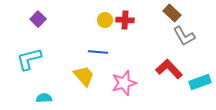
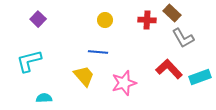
red cross: moved 22 px right
gray L-shape: moved 1 px left, 2 px down
cyan L-shape: moved 2 px down
cyan rectangle: moved 5 px up
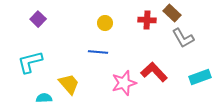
yellow circle: moved 3 px down
cyan L-shape: moved 1 px right, 1 px down
red L-shape: moved 15 px left, 3 px down
yellow trapezoid: moved 15 px left, 8 px down
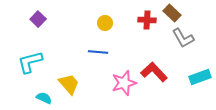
cyan semicircle: rotated 28 degrees clockwise
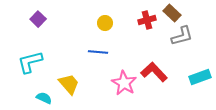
red cross: rotated 18 degrees counterclockwise
gray L-shape: moved 1 px left, 2 px up; rotated 75 degrees counterclockwise
pink star: rotated 25 degrees counterclockwise
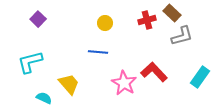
cyan rectangle: rotated 35 degrees counterclockwise
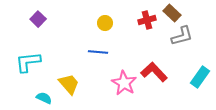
cyan L-shape: moved 2 px left; rotated 8 degrees clockwise
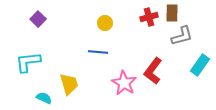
brown rectangle: rotated 48 degrees clockwise
red cross: moved 2 px right, 3 px up
red L-shape: moved 1 px left, 1 px up; rotated 100 degrees counterclockwise
cyan rectangle: moved 12 px up
yellow trapezoid: rotated 25 degrees clockwise
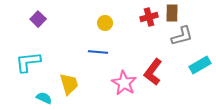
cyan rectangle: rotated 25 degrees clockwise
red L-shape: moved 1 px down
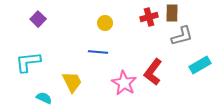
yellow trapezoid: moved 3 px right, 2 px up; rotated 10 degrees counterclockwise
